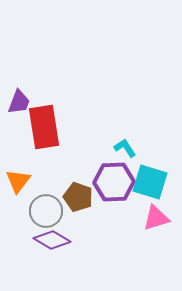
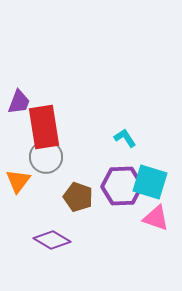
cyan L-shape: moved 10 px up
purple hexagon: moved 8 px right, 4 px down
gray circle: moved 54 px up
pink triangle: rotated 36 degrees clockwise
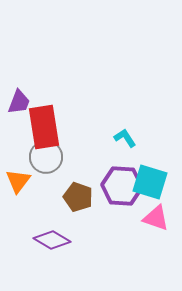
purple hexagon: rotated 6 degrees clockwise
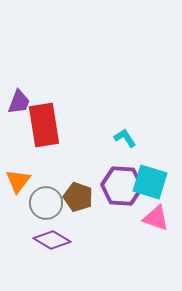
red rectangle: moved 2 px up
gray circle: moved 46 px down
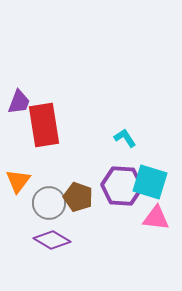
gray circle: moved 3 px right
pink triangle: rotated 12 degrees counterclockwise
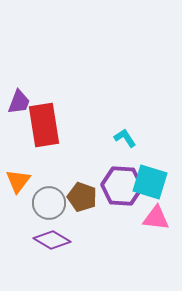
brown pentagon: moved 4 px right
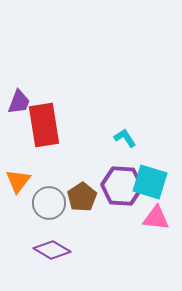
brown pentagon: rotated 20 degrees clockwise
purple diamond: moved 10 px down
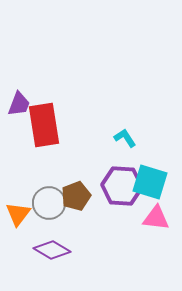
purple trapezoid: moved 2 px down
orange triangle: moved 33 px down
brown pentagon: moved 6 px left, 1 px up; rotated 12 degrees clockwise
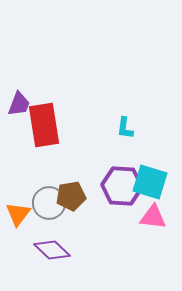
cyan L-shape: moved 10 px up; rotated 140 degrees counterclockwise
brown pentagon: moved 5 px left; rotated 12 degrees clockwise
pink triangle: moved 3 px left, 1 px up
purple diamond: rotated 12 degrees clockwise
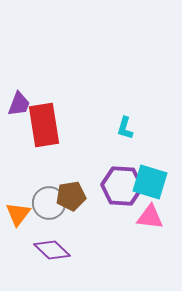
cyan L-shape: rotated 10 degrees clockwise
pink triangle: moved 3 px left
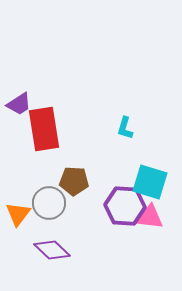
purple trapezoid: rotated 36 degrees clockwise
red rectangle: moved 4 px down
purple hexagon: moved 3 px right, 20 px down
brown pentagon: moved 3 px right, 15 px up; rotated 12 degrees clockwise
